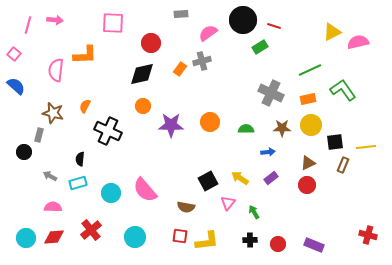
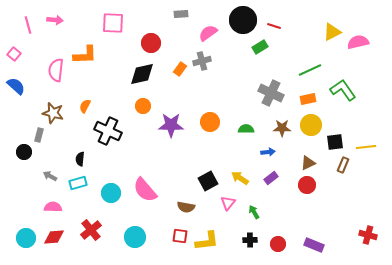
pink line at (28, 25): rotated 30 degrees counterclockwise
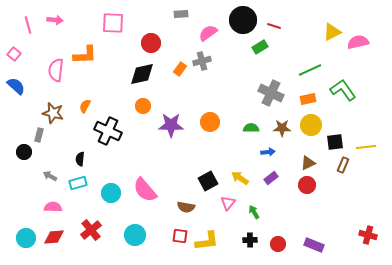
green semicircle at (246, 129): moved 5 px right, 1 px up
cyan circle at (135, 237): moved 2 px up
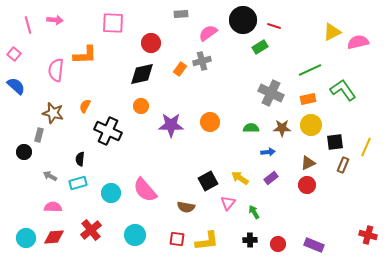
orange circle at (143, 106): moved 2 px left
yellow line at (366, 147): rotated 60 degrees counterclockwise
red square at (180, 236): moved 3 px left, 3 px down
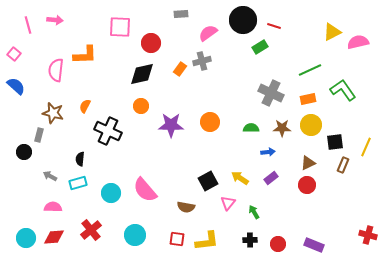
pink square at (113, 23): moved 7 px right, 4 px down
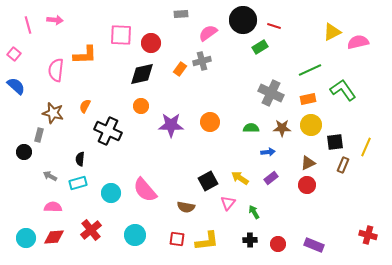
pink square at (120, 27): moved 1 px right, 8 px down
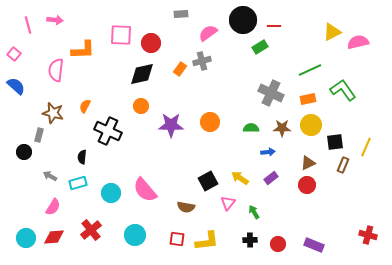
red line at (274, 26): rotated 16 degrees counterclockwise
orange L-shape at (85, 55): moved 2 px left, 5 px up
black semicircle at (80, 159): moved 2 px right, 2 px up
pink semicircle at (53, 207): rotated 120 degrees clockwise
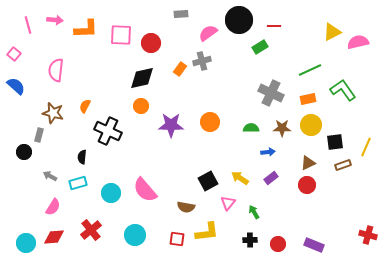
black circle at (243, 20): moved 4 px left
orange L-shape at (83, 50): moved 3 px right, 21 px up
black diamond at (142, 74): moved 4 px down
brown rectangle at (343, 165): rotated 49 degrees clockwise
cyan circle at (26, 238): moved 5 px down
yellow L-shape at (207, 241): moved 9 px up
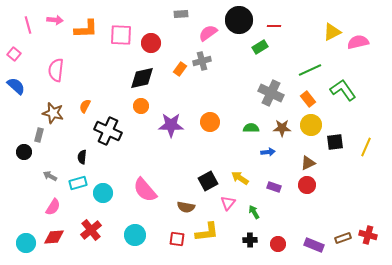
orange rectangle at (308, 99): rotated 63 degrees clockwise
brown rectangle at (343, 165): moved 73 px down
purple rectangle at (271, 178): moved 3 px right, 9 px down; rotated 56 degrees clockwise
cyan circle at (111, 193): moved 8 px left
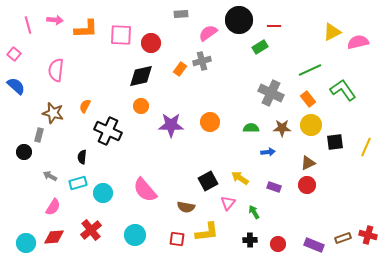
black diamond at (142, 78): moved 1 px left, 2 px up
